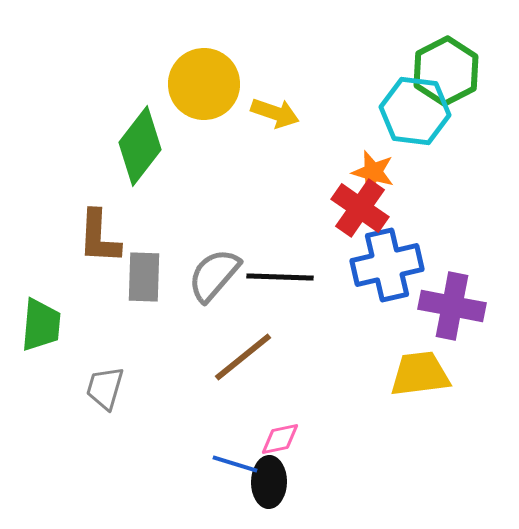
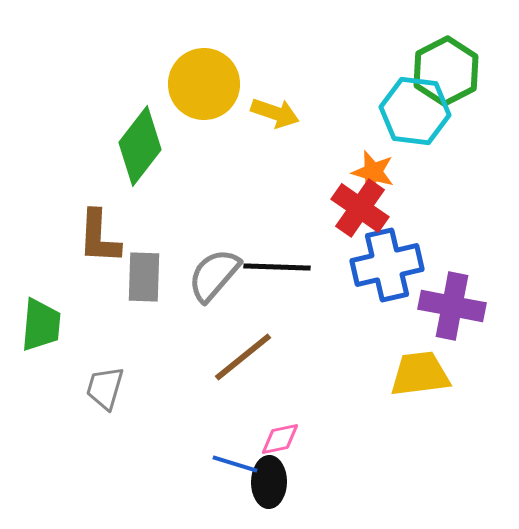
black line: moved 3 px left, 10 px up
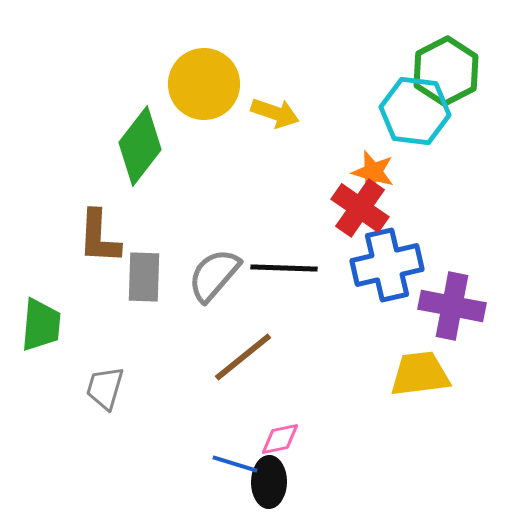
black line: moved 7 px right, 1 px down
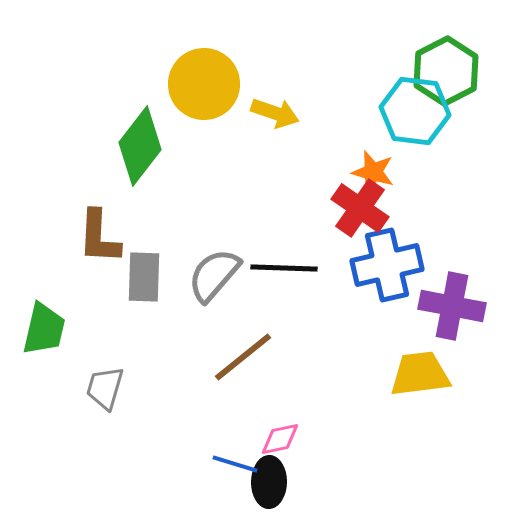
green trapezoid: moved 3 px right, 4 px down; rotated 8 degrees clockwise
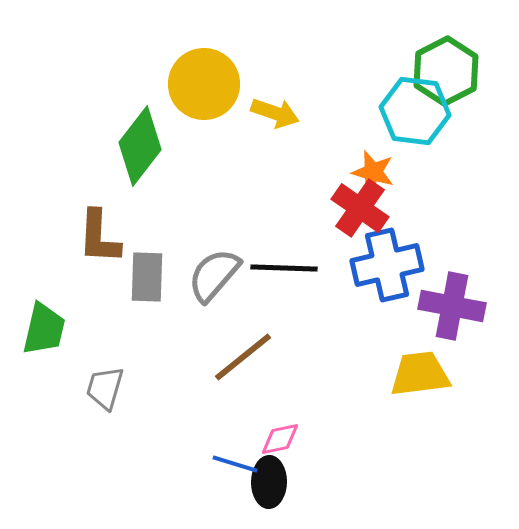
gray rectangle: moved 3 px right
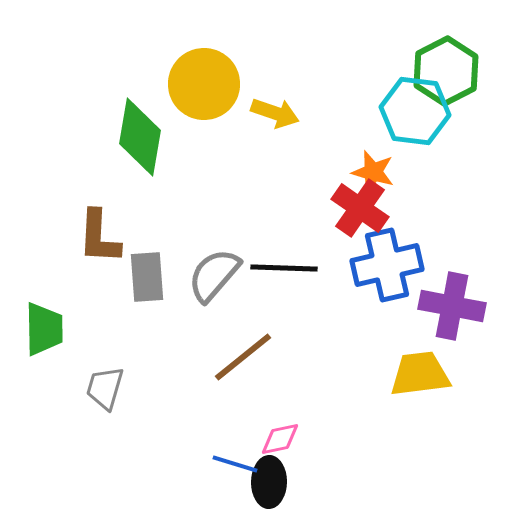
green diamond: moved 9 px up; rotated 28 degrees counterclockwise
gray rectangle: rotated 6 degrees counterclockwise
green trapezoid: rotated 14 degrees counterclockwise
